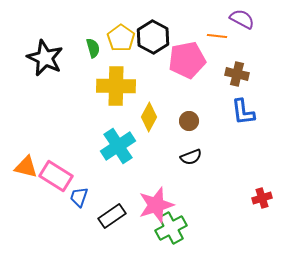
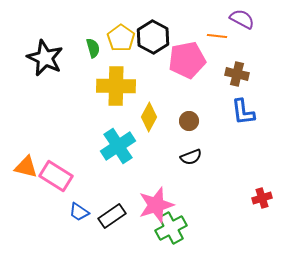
blue trapezoid: moved 15 px down; rotated 75 degrees counterclockwise
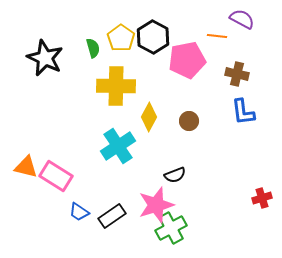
black semicircle: moved 16 px left, 18 px down
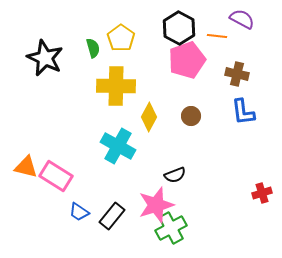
black hexagon: moved 26 px right, 9 px up
pink pentagon: rotated 9 degrees counterclockwise
brown circle: moved 2 px right, 5 px up
cyan cross: rotated 28 degrees counterclockwise
red cross: moved 5 px up
black rectangle: rotated 16 degrees counterclockwise
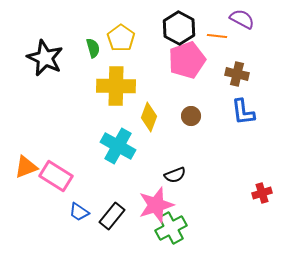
yellow diamond: rotated 8 degrees counterclockwise
orange triangle: rotated 35 degrees counterclockwise
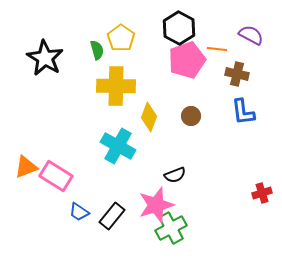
purple semicircle: moved 9 px right, 16 px down
orange line: moved 13 px down
green semicircle: moved 4 px right, 2 px down
black star: rotated 6 degrees clockwise
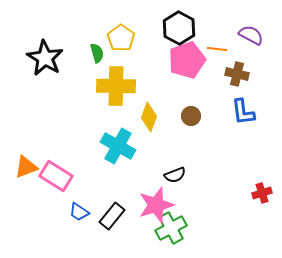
green semicircle: moved 3 px down
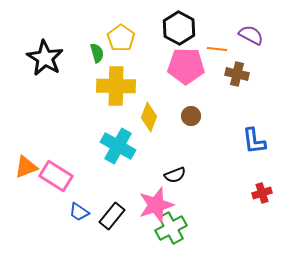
pink pentagon: moved 1 px left, 6 px down; rotated 21 degrees clockwise
blue L-shape: moved 11 px right, 29 px down
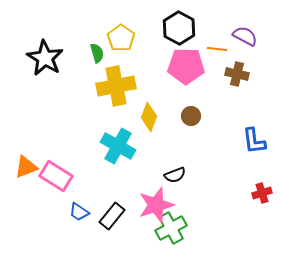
purple semicircle: moved 6 px left, 1 px down
yellow cross: rotated 12 degrees counterclockwise
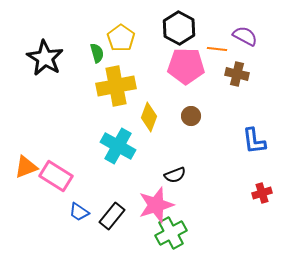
green cross: moved 5 px down
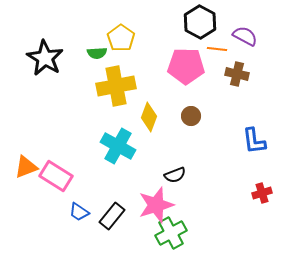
black hexagon: moved 21 px right, 6 px up
green semicircle: rotated 102 degrees clockwise
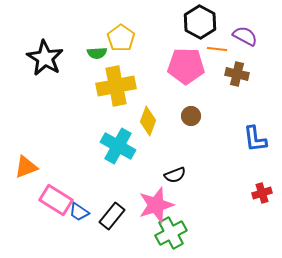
yellow diamond: moved 1 px left, 4 px down
blue L-shape: moved 1 px right, 2 px up
pink rectangle: moved 24 px down
